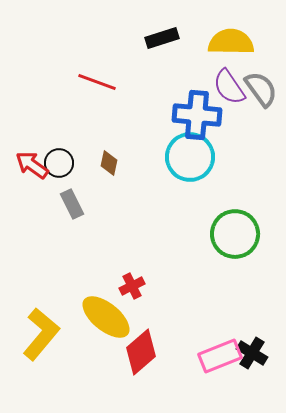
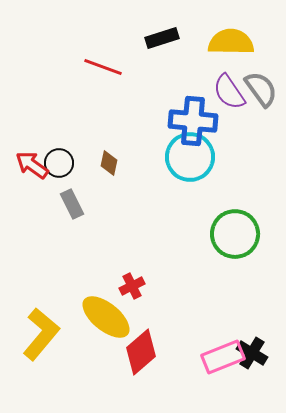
red line: moved 6 px right, 15 px up
purple semicircle: moved 5 px down
blue cross: moved 4 px left, 6 px down
pink rectangle: moved 3 px right, 1 px down
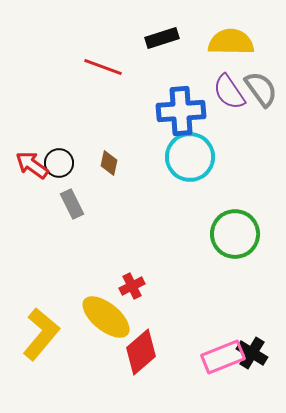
blue cross: moved 12 px left, 10 px up; rotated 9 degrees counterclockwise
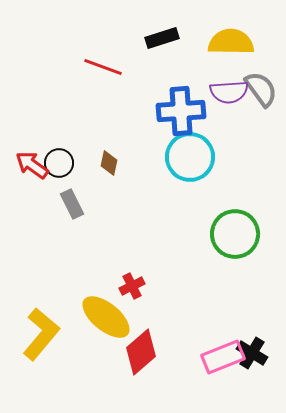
purple semicircle: rotated 60 degrees counterclockwise
